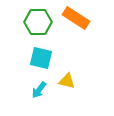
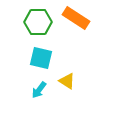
yellow triangle: rotated 18 degrees clockwise
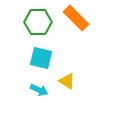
orange rectangle: rotated 12 degrees clockwise
cyan arrow: rotated 102 degrees counterclockwise
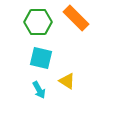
cyan arrow: rotated 36 degrees clockwise
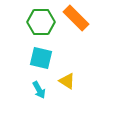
green hexagon: moved 3 px right
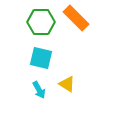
yellow triangle: moved 3 px down
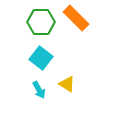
cyan square: rotated 25 degrees clockwise
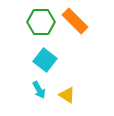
orange rectangle: moved 1 px left, 3 px down
cyan square: moved 4 px right, 2 px down
yellow triangle: moved 11 px down
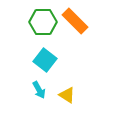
green hexagon: moved 2 px right
